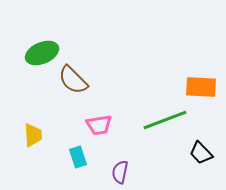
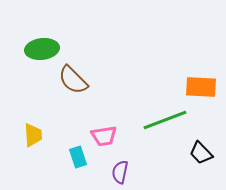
green ellipse: moved 4 px up; rotated 16 degrees clockwise
pink trapezoid: moved 5 px right, 11 px down
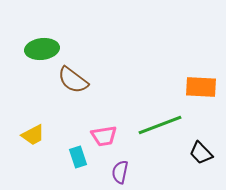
brown semicircle: rotated 8 degrees counterclockwise
green line: moved 5 px left, 5 px down
yellow trapezoid: rotated 65 degrees clockwise
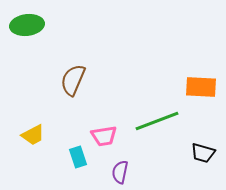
green ellipse: moved 15 px left, 24 px up
brown semicircle: rotated 76 degrees clockwise
green line: moved 3 px left, 4 px up
black trapezoid: moved 2 px right; rotated 30 degrees counterclockwise
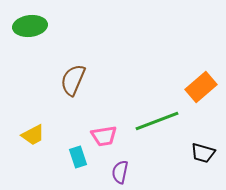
green ellipse: moved 3 px right, 1 px down
orange rectangle: rotated 44 degrees counterclockwise
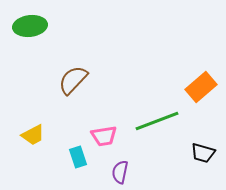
brown semicircle: rotated 20 degrees clockwise
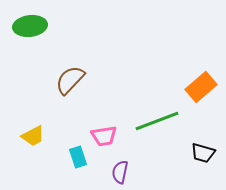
brown semicircle: moved 3 px left
yellow trapezoid: moved 1 px down
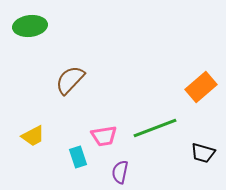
green line: moved 2 px left, 7 px down
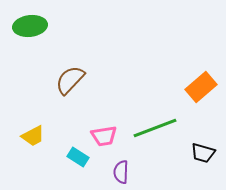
cyan rectangle: rotated 40 degrees counterclockwise
purple semicircle: moved 1 px right; rotated 10 degrees counterclockwise
